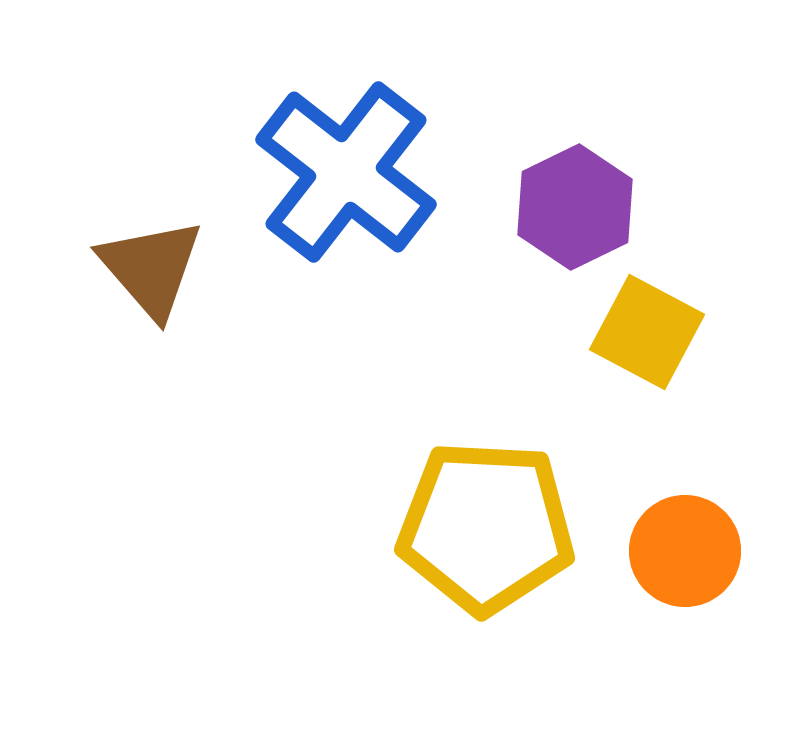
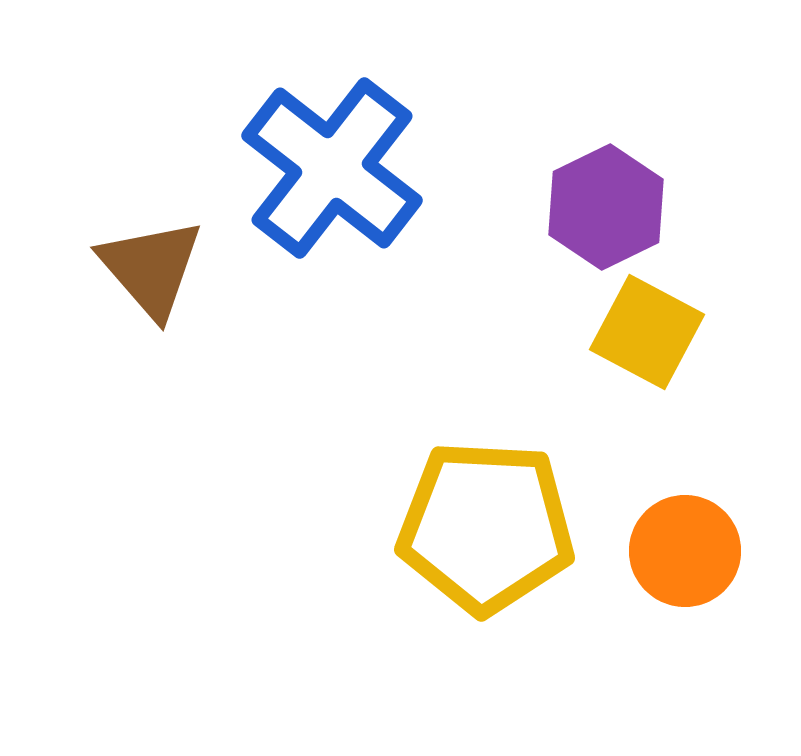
blue cross: moved 14 px left, 4 px up
purple hexagon: moved 31 px right
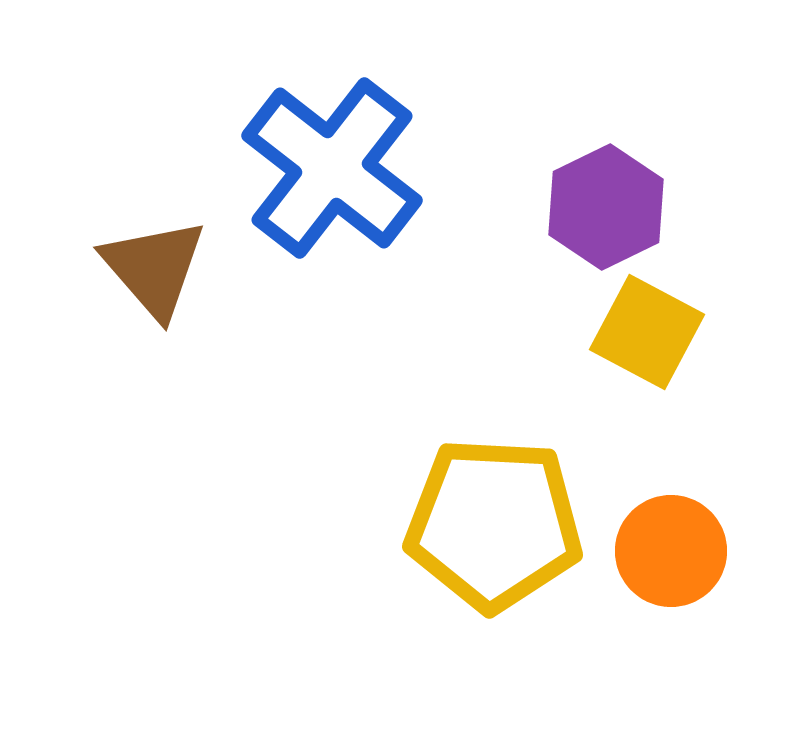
brown triangle: moved 3 px right
yellow pentagon: moved 8 px right, 3 px up
orange circle: moved 14 px left
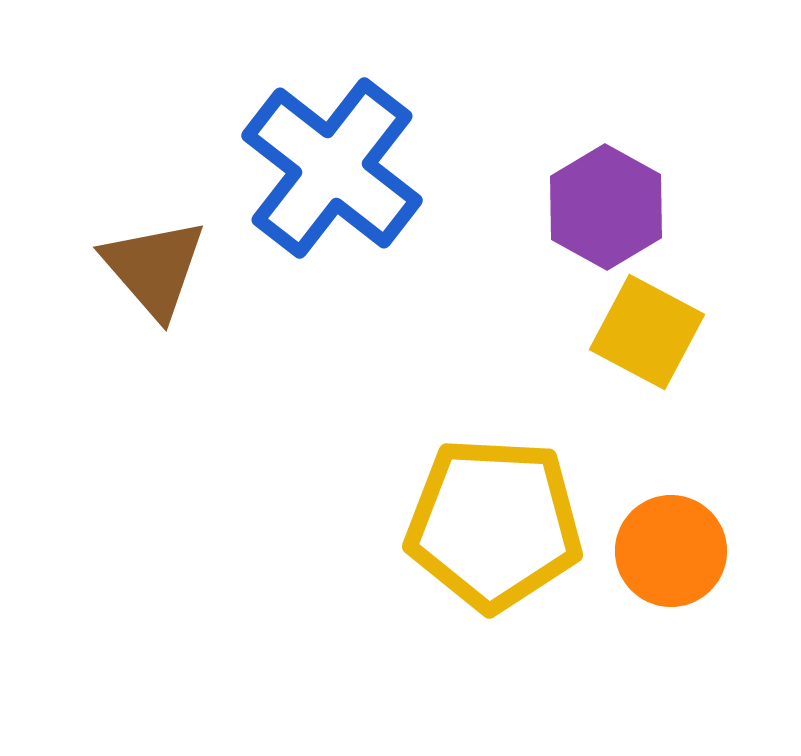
purple hexagon: rotated 5 degrees counterclockwise
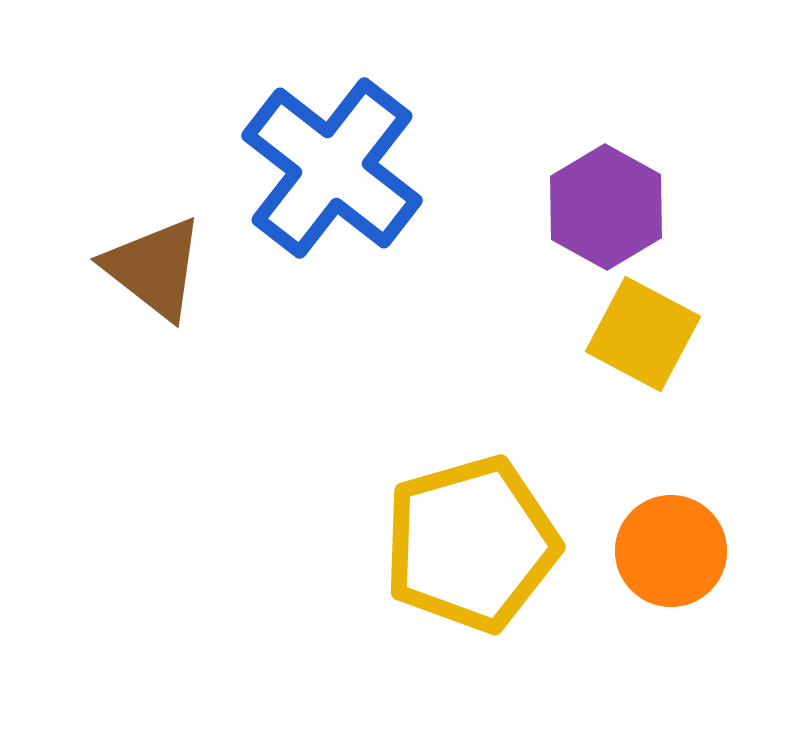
brown triangle: rotated 11 degrees counterclockwise
yellow square: moved 4 px left, 2 px down
yellow pentagon: moved 23 px left, 20 px down; rotated 19 degrees counterclockwise
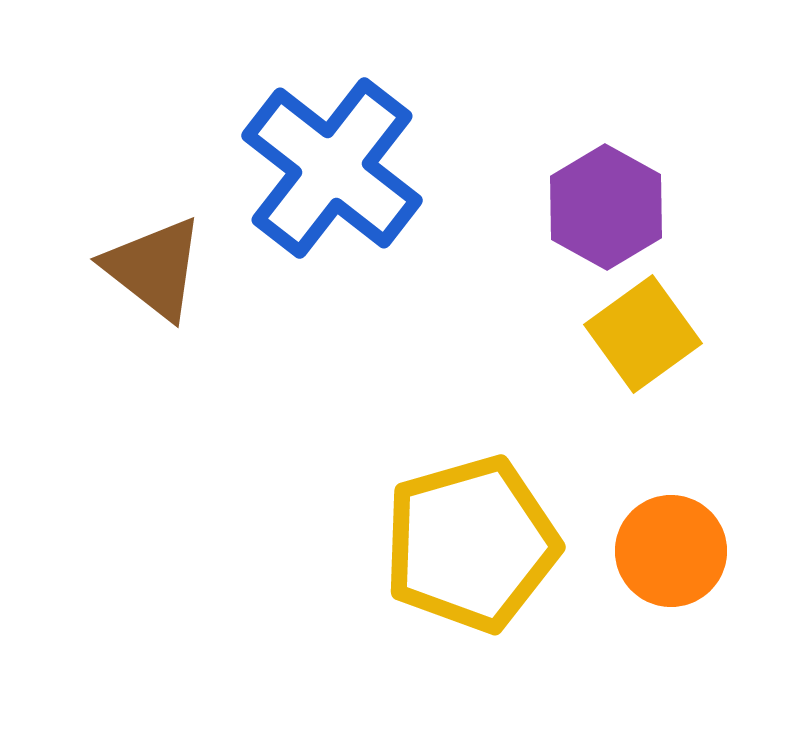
yellow square: rotated 26 degrees clockwise
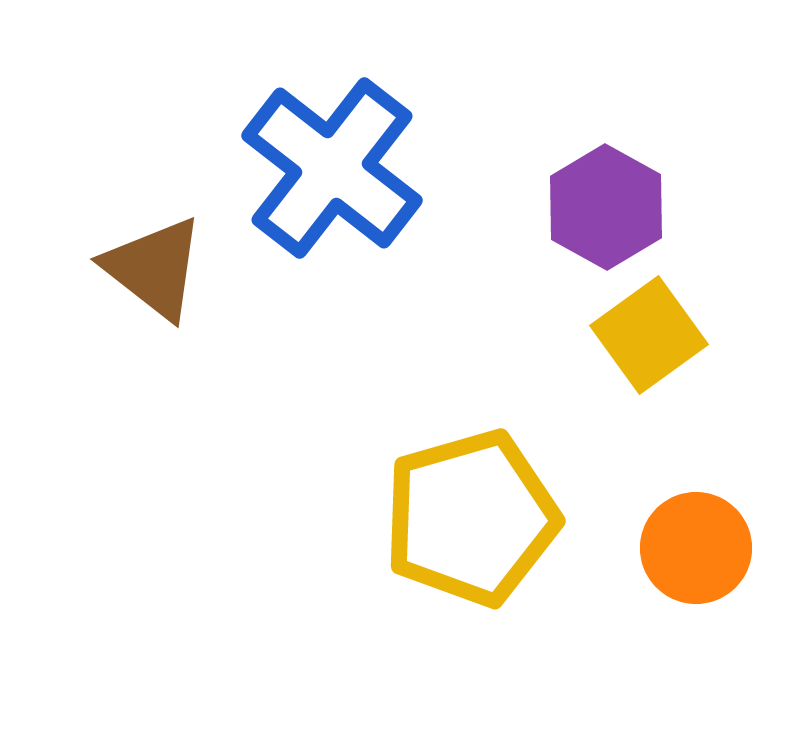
yellow square: moved 6 px right, 1 px down
yellow pentagon: moved 26 px up
orange circle: moved 25 px right, 3 px up
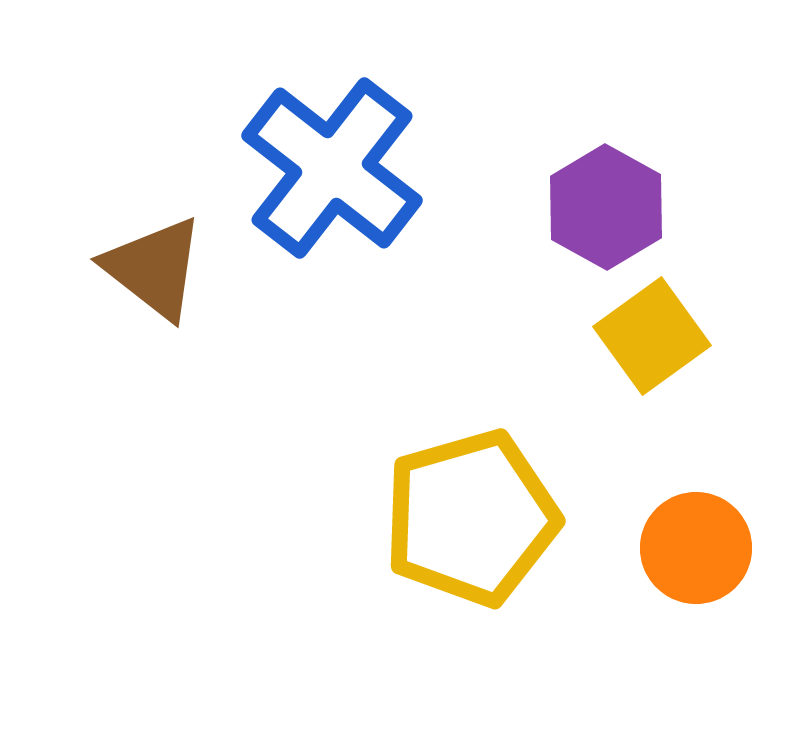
yellow square: moved 3 px right, 1 px down
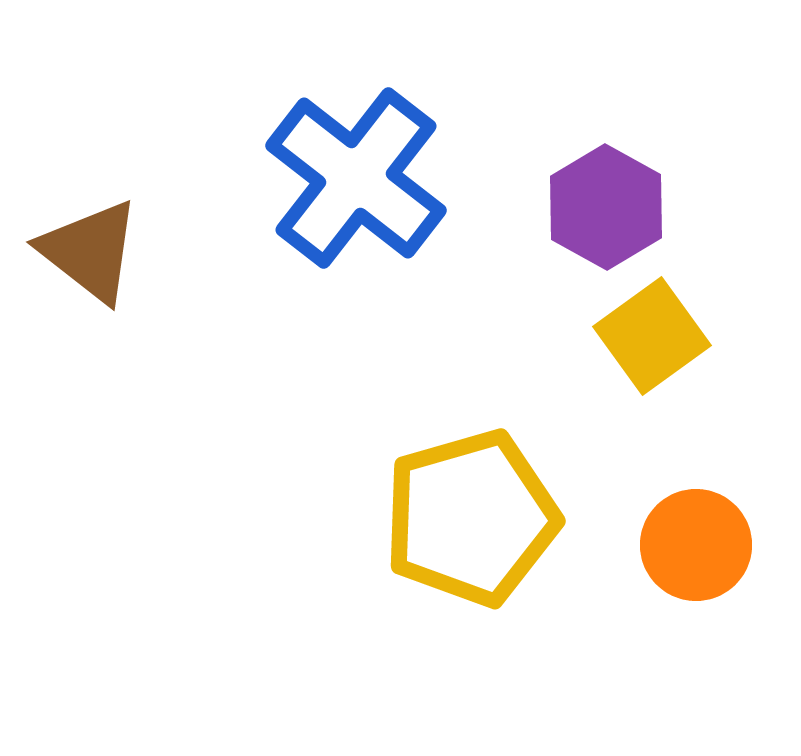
blue cross: moved 24 px right, 10 px down
brown triangle: moved 64 px left, 17 px up
orange circle: moved 3 px up
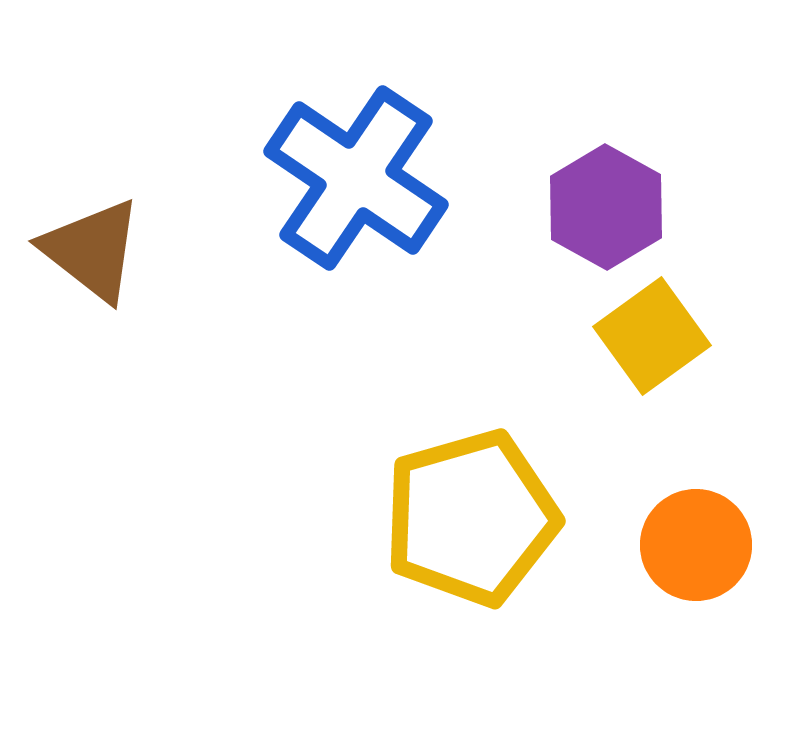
blue cross: rotated 4 degrees counterclockwise
brown triangle: moved 2 px right, 1 px up
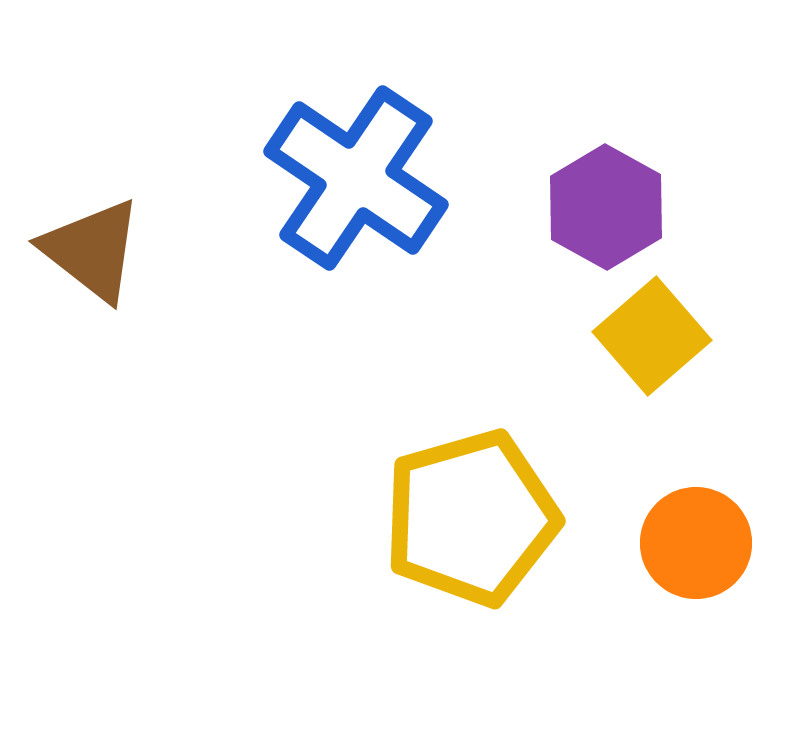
yellow square: rotated 5 degrees counterclockwise
orange circle: moved 2 px up
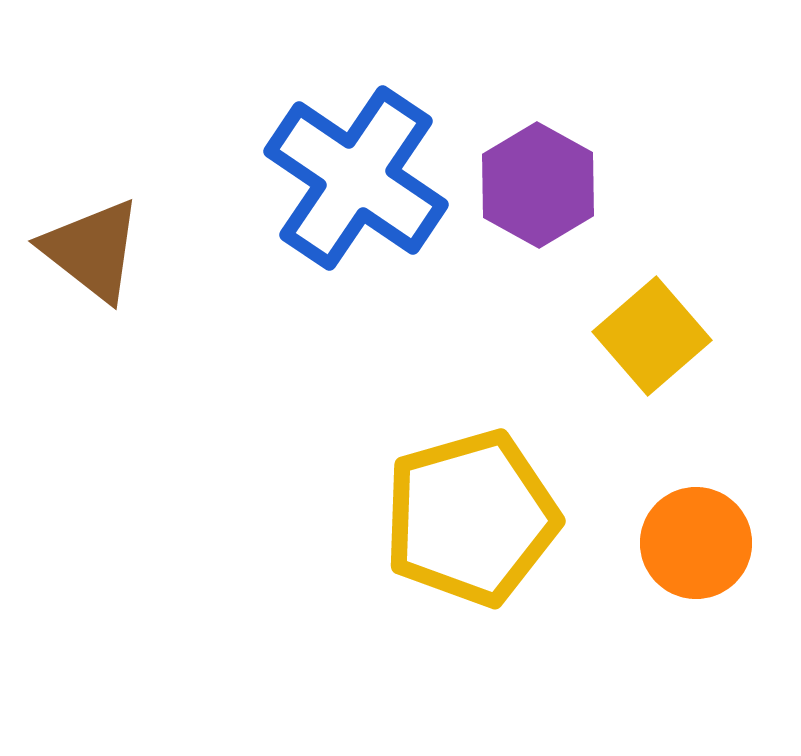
purple hexagon: moved 68 px left, 22 px up
